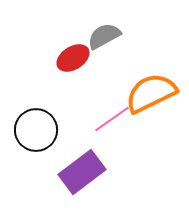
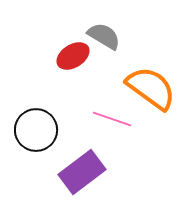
gray semicircle: rotated 60 degrees clockwise
red ellipse: moved 2 px up
orange semicircle: moved 5 px up; rotated 62 degrees clockwise
pink line: rotated 54 degrees clockwise
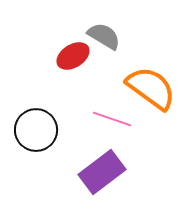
purple rectangle: moved 20 px right
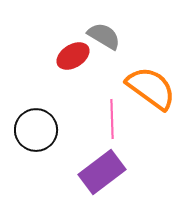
pink line: rotated 69 degrees clockwise
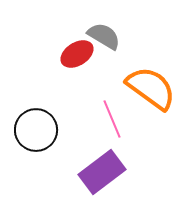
red ellipse: moved 4 px right, 2 px up
pink line: rotated 21 degrees counterclockwise
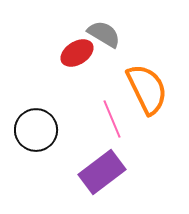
gray semicircle: moved 2 px up
red ellipse: moved 1 px up
orange semicircle: moved 4 px left, 1 px down; rotated 28 degrees clockwise
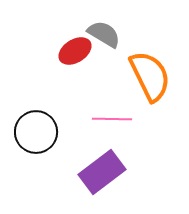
red ellipse: moved 2 px left, 2 px up
orange semicircle: moved 3 px right, 13 px up
pink line: rotated 66 degrees counterclockwise
black circle: moved 2 px down
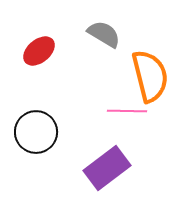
red ellipse: moved 36 px left; rotated 8 degrees counterclockwise
orange semicircle: rotated 12 degrees clockwise
pink line: moved 15 px right, 8 px up
purple rectangle: moved 5 px right, 4 px up
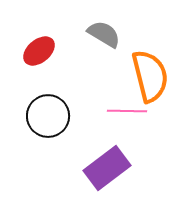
black circle: moved 12 px right, 16 px up
